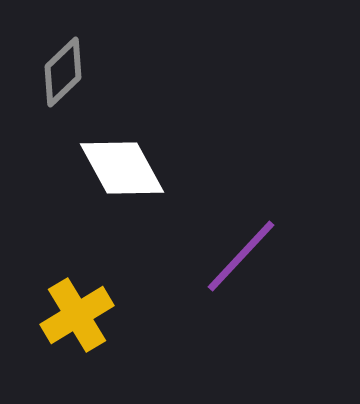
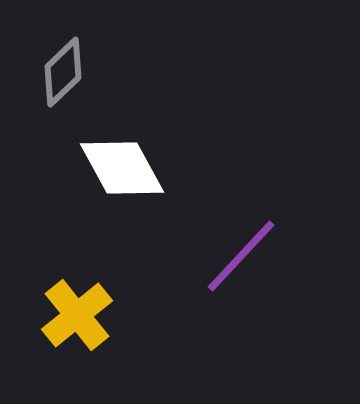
yellow cross: rotated 8 degrees counterclockwise
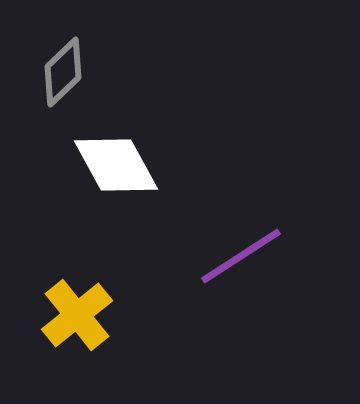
white diamond: moved 6 px left, 3 px up
purple line: rotated 14 degrees clockwise
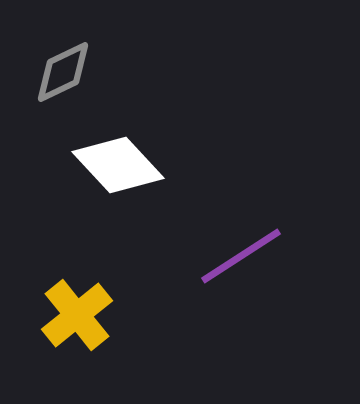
gray diamond: rotated 18 degrees clockwise
white diamond: moved 2 px right; rotated 14 degrees counterclockwise
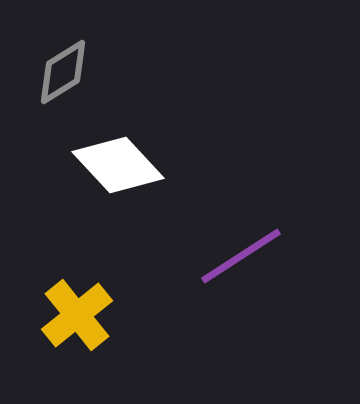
gray diamond: rotated 6 degrees counterclockwise
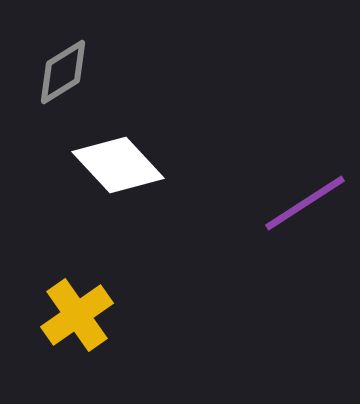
purple line: moved 64 px right, 53 px up
yellow cross: rotated 4 degrees clockwise
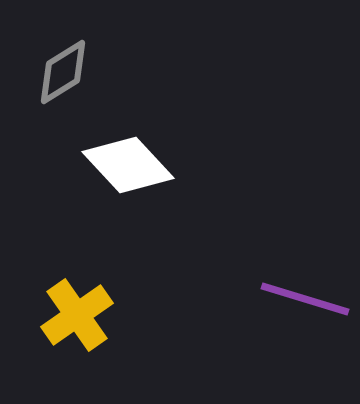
white diamond: moved 10 px right
purple line: moved 96 px down; rotated 50 degrees clockwise
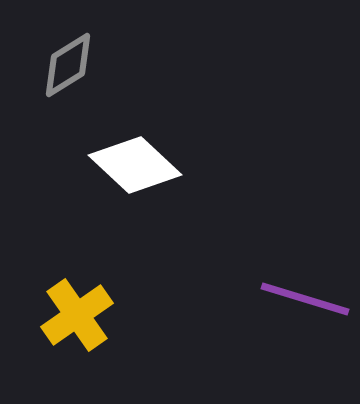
gray diamond: moved 5 px right, 7 px up
white diamond: moved 7 px right; rotated 4 degrees counterclockwise
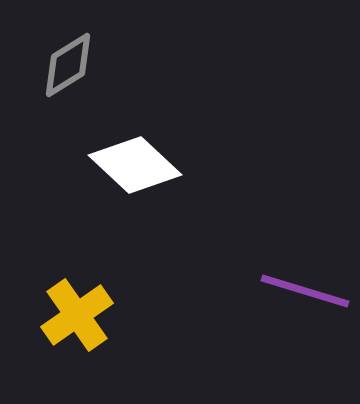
purple line: moved 8 px up
